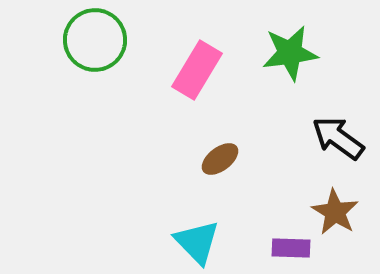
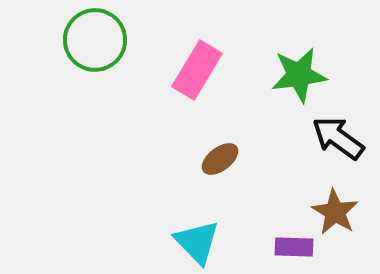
green star: moved 9 px right, 22 px down
purple rectangle: moved 3 px right, 1 px up
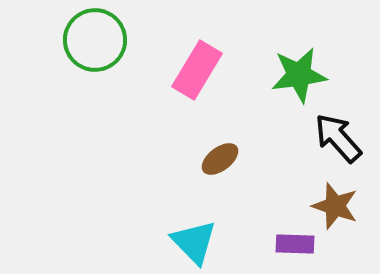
black arrow: rotated 12 degrees clockwise
brown star: moved 6 px up; rotated 12 degrees counterclockwise
cyan triangle: moved 3 px left
purple rectangle: moved 1 px right, 3 px up
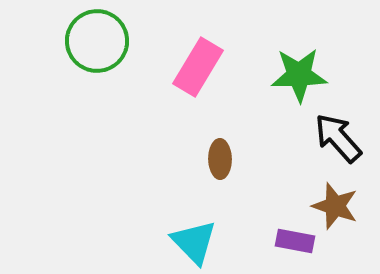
green circle: moved 2 px right, 1 px down
pink rectangle: moved 1 px right, 3 px up
green star: rotated 6 degrees clockwise
brown ellipse: rotated 54 degrees counterclockwise
purple rectangle: moved 3 px up; rotated 9 degrees clockwise
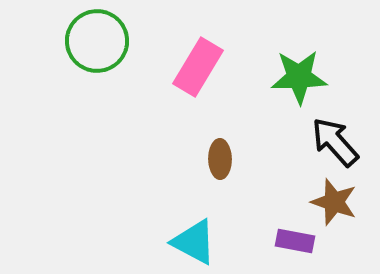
green star: moved 2 px down
black arrow: moved 3 px left, 4 px down
brown star: moved 1 px left, 4 px up
cyan triangle: rotated 18 degrees counterclockwise
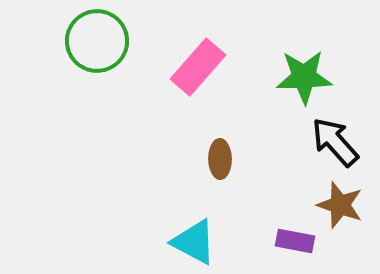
pink rectangle: rotated 10 degrees clockwise
green star: moved 5 px right
brown star: moved 6 px right, 3 px down
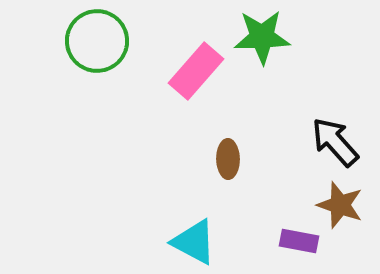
pink rectangle: moved 2 px left, 4 px down
green star: moved 42 px left, 40 px up
brown ellipse: moved 8 px right
purple rectangle: moved 4 px right
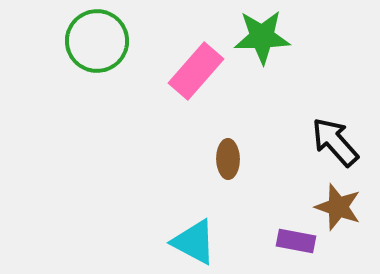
brown star: moved 2 px left, 2 px down
purple rectangle: moved 3 px left
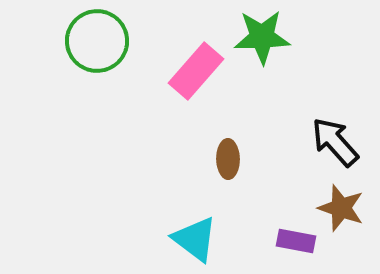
brown star: moved 3 px right, 1 px down
cyan triangle: moved 1 px right, 3 px up; rotated 9 degrees clockwise
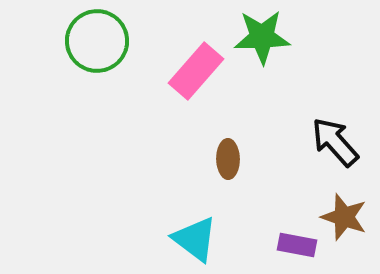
brown star: moved 3 px right, 9 px down
purple rectangle: moved 1 px right, 4 px down
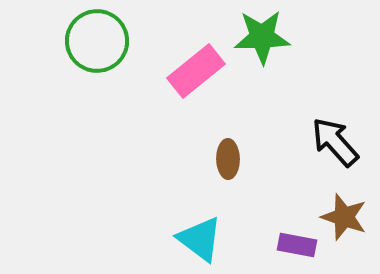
pink rectangle: rotated 10 degrees clockwise
cyan triangle: moved 5 px right
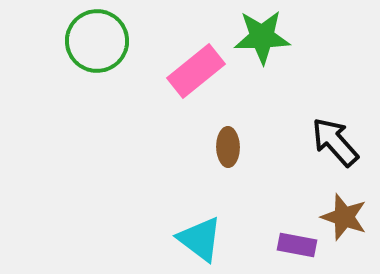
brown ellipse: moved 12 px up
